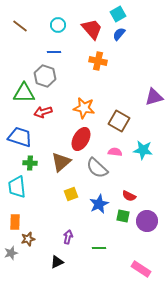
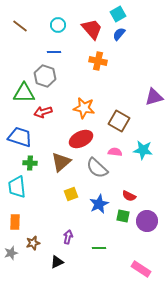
red ellipse: rotated 35 degrees clockwise
brown star: moved 5 px right, 4 px down
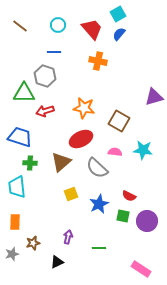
red arrow: moved 2 px right, 1 px up
gray star: moved 1 px right, 1 px down
